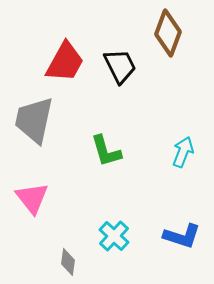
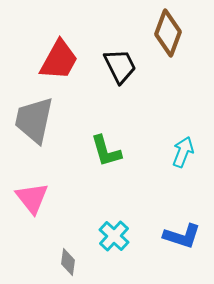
red trapezoid: moved 6 px left, 2 px up
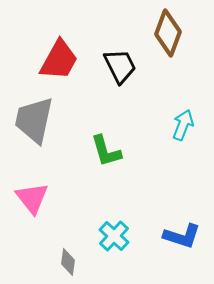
cyan arrow: moved 27 px up
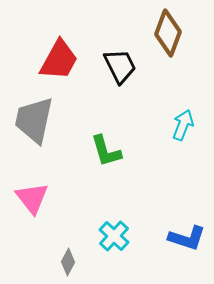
blue L-shape: moved 5 px right, 2 px down
gray diamond: rotated 20 degrees clockwise
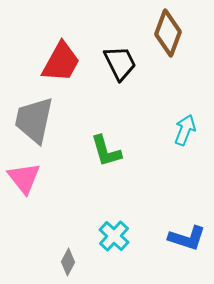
red trapezoid: moved 2 px right, 2 px down
black trapezoid: moved 3 px up
cyan arrow: moved 2 px right, 5 px down
pink triangle: moved 8 px left, 20 px up
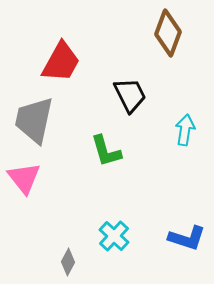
black trapezoid: moved 10 px right, 32 px down
cyan arrow: rotated 12 degrees counterclockwise
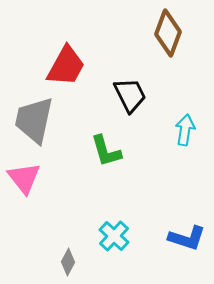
red trapezoid: moved 5 px right, 4 px down
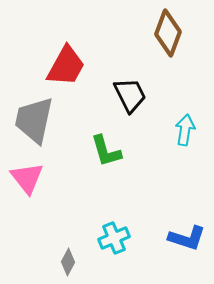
pink triangle: moved 3 px right
cyan cross: moved 2 px down; rotated 24 degrees clockwise
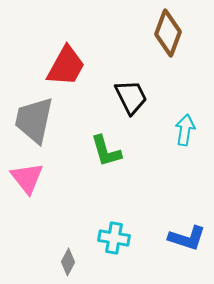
black trapezoid: moved 1 px right, 2 px down
cyan cross: rotated 32 degrees clockwise
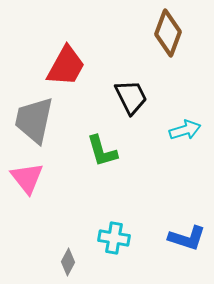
cyan arrow: rotated 64 degrees clockwise
green L-shape: moved 4 px left
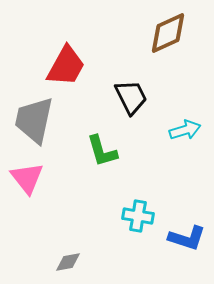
brown diamond: rotated 45 degrees clockwise
cyan cross: moved 24 px right, 22 px up
gray diamond: rotated 52 degrees clockwise
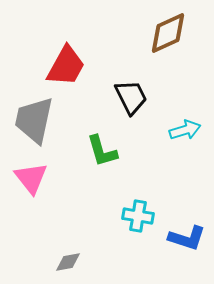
pink triangle: moved 4 px right
